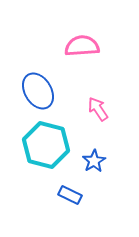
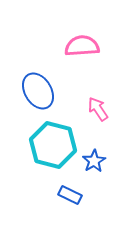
cyan hexagon: moved 7 px right
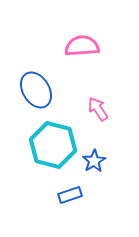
blue ellipse: moved 2 px left, 1 px up
blue rectangle: rotated 45 degrees counterclockwise
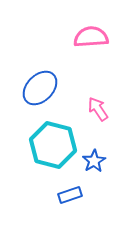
pink semicircle: moved 9 px right, 9 px up
blue ellipse: moved 4 px right, 2 px up; rotated 75 degrees clockwise
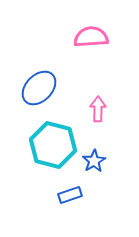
blue ellipse: moved 1 px left
pink arrow: rotated 35 degrees clockwise
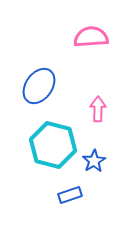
blue ellipse: moved 2 px up; rotated 9 degrees counterclockwise
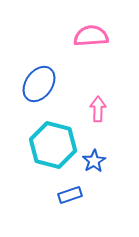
pink semicircle: moved 1 px up
blue ellipse: moved 2 px up
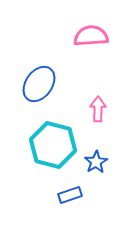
blue star: moved 2 px right, 1 px down
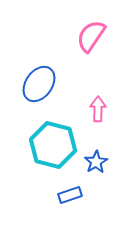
pink semicircle: rotated 52 degrees counterclockwise
